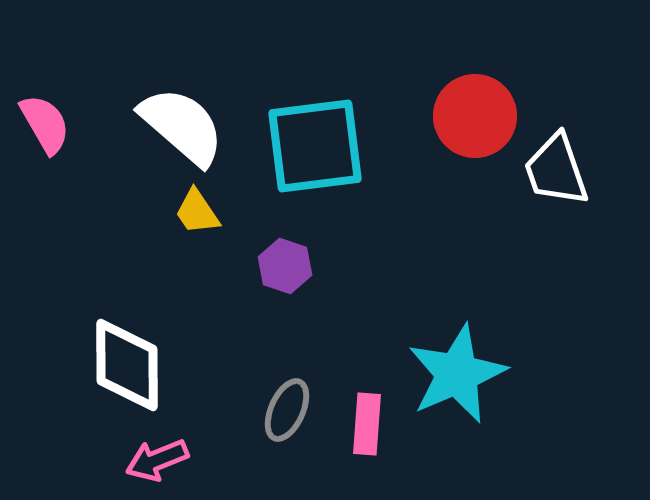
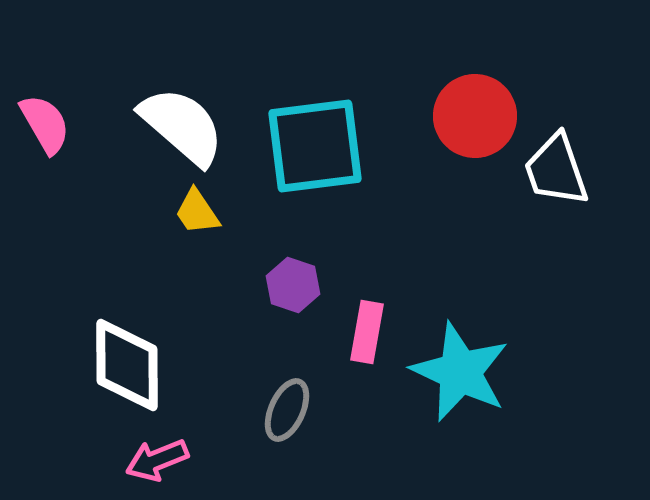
purple hexagon: moved 8 px right, 19 px down
cyan star: moved 3 px right, 2 px up; rotated 24 degrees counterclockwise
pink rectangle: moved 92 px up; rotated 6 degrees clockwise
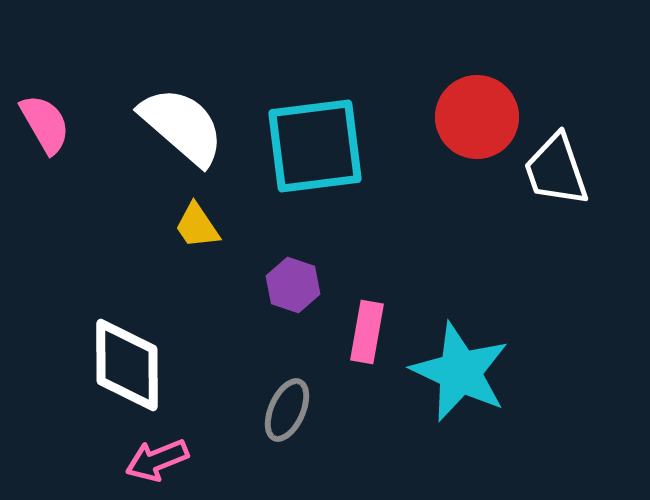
red circle: moved 2 px right, 1 px down
yellow trapezoid: moved 14 px down
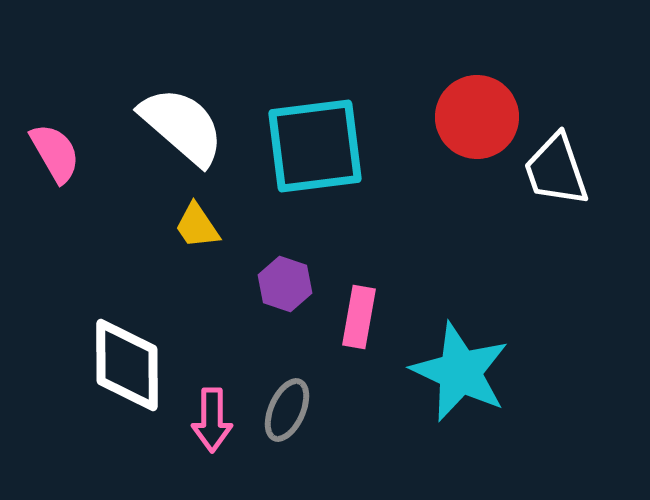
pink semicircle: moved 10 px right, 29 px down
purple hexagon: moved 8 px left, 1 px up
pink rectangle: moved 8 px left, 15 px up
pink arrow: moved 55 px right, 40 px up; rotated 68 degrees counterclockwise
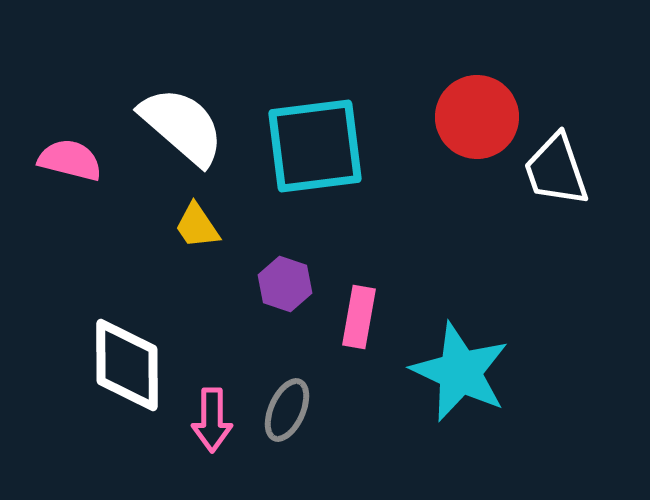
pink semicircle: moved 15 px right, 7 px down; rotated 46 degrees counterclockwise
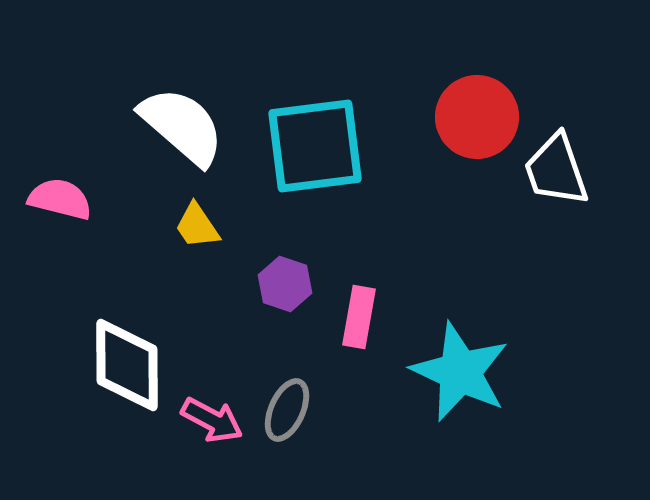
pink semicircle: moved 10 px left, 39 px down
pink arrow: rotated 62 degrees counterclockwise
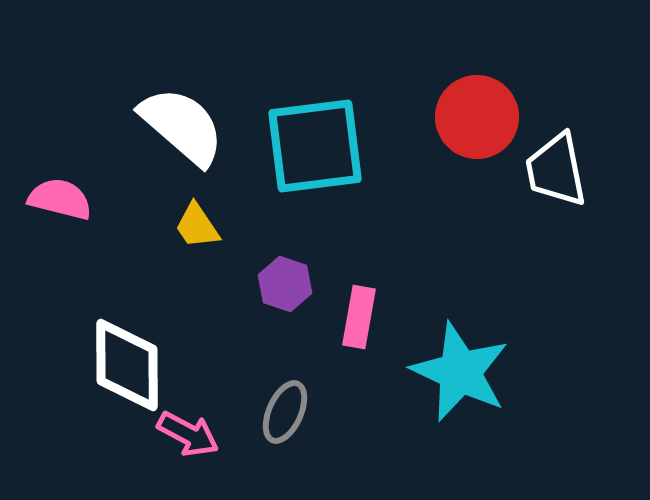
white trapezoid: rotated 8 degrees clockwise
gray ellipse: moved 2 px left, 2 px down
pink arrow: moved 24 px left, 14 px down
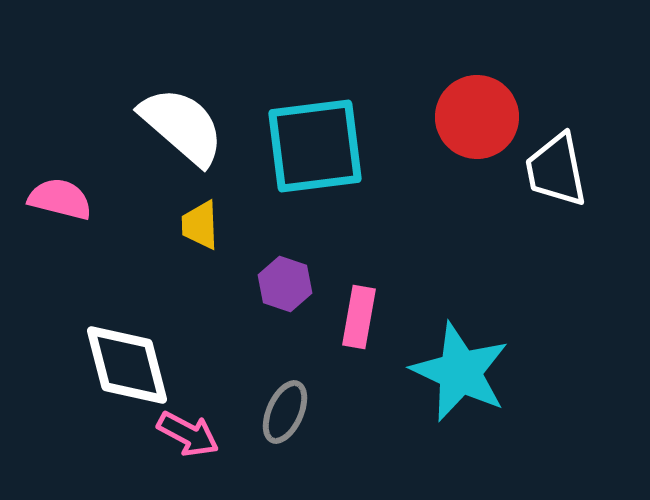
yellow trapezoid: moved 3 px right, 1 px up; rotated 32 degrees clockwise
white diamond: rotated 14 degrees counterclockwise
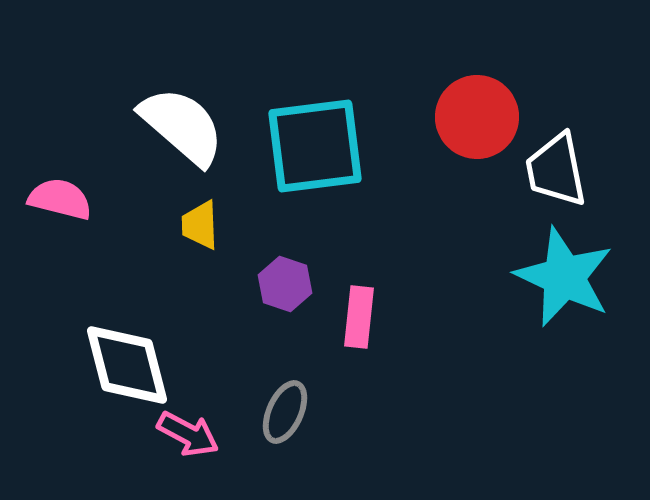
pink rectangle: rotated 4 degrees counterclockwise
cyan star: moved 104 px right, 95 px up
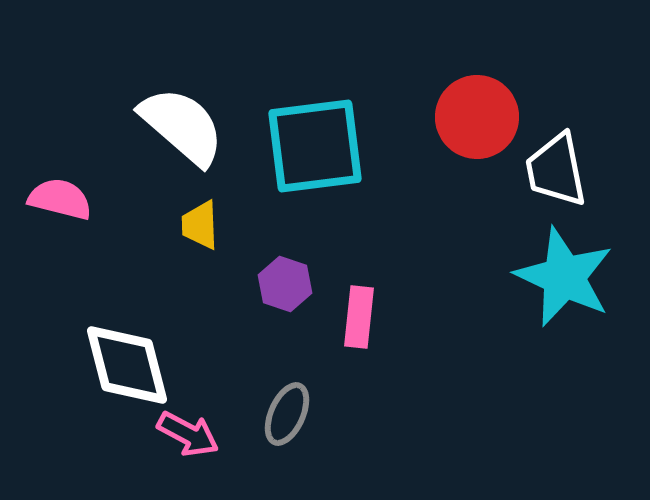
gray ellipse: moved 2 px right, 2 px down
